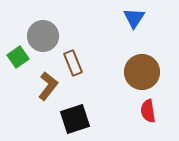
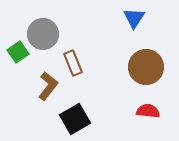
gray circle: moved 2 px up
green square: moved 5 px up
brown circle: moved 4 px right, 5 px up
red semicircle: rotated 105 degrees clockwise
black square: rotated 12 degrees counterclockwise
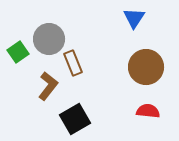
gray circle: moved 6 px right, 5 px down
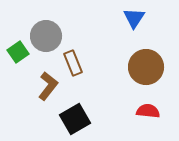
gray circle: moved 3 px left, 3 px up
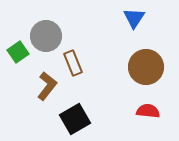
brown L-shape: moved 1 px left
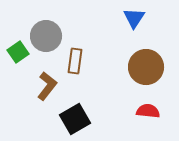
brown rectangle: moved 2 px right, 2 px up; rotated 30 degrees clockwise
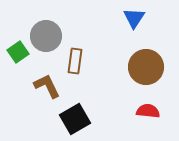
brown L-shape: rotated 64 degrees counterclockwise
